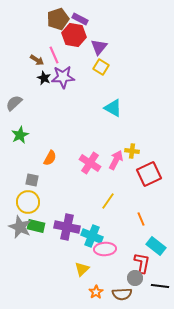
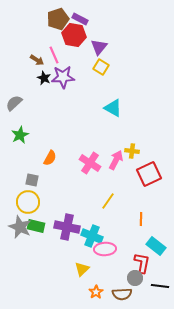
orange line: rotated 24 degrees clockwise
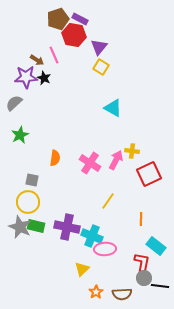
purple star: moved 37 px left
orange semicircle: moved 5 px right; rotated 21 degrees counterclockwise
gray circle: moved 9 px right
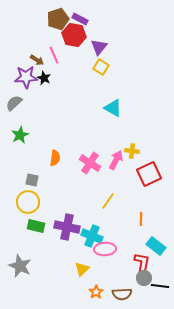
gray star: moved 39 px down
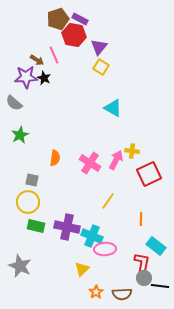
gray semicircle: rotated 96 degrees counterclockwise
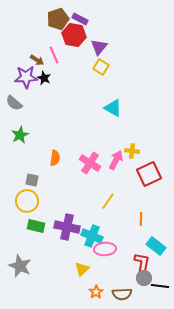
yellow circle: moved 1 px left, 1 px up
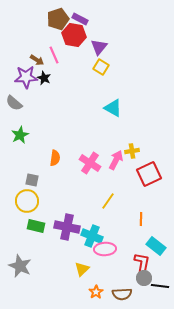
yellow cross: rotated 16 degrees counterclockwise
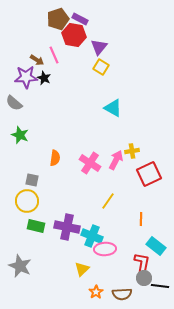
green star: rotated 24 degrees counterclockwise
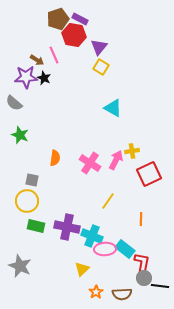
cyan rectangle: moved 31 px left, 3 px down
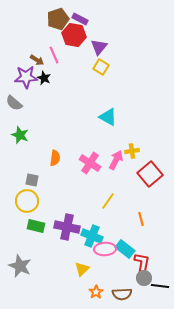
cyan triangle: moved 5 px left, 9 px down
red square: moved 1 px right; rotated 15 degrees counterclockwise
orange line: rotated 16 degrees counterclockwise
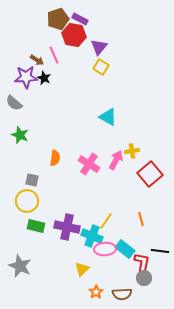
pink cross: moved 1 px left, 1 px down
yellow line: moved 2 px left, 20 px down
black line: moved 35 px up
